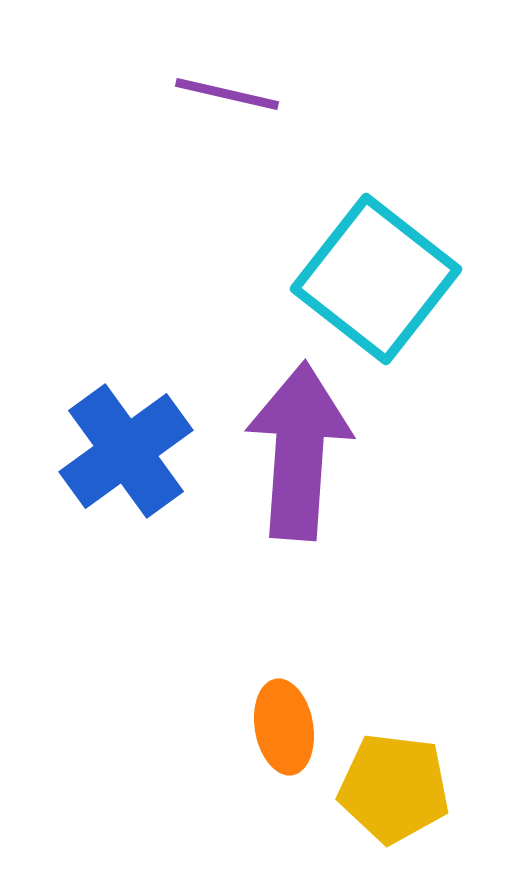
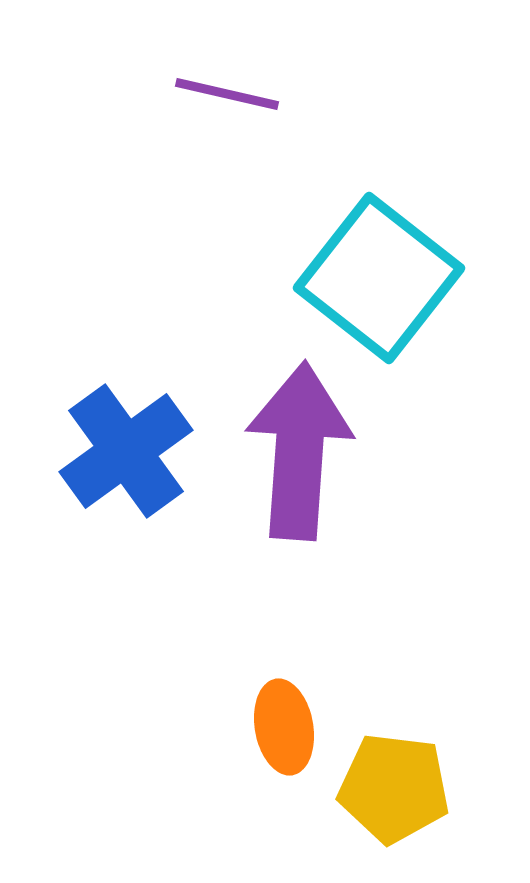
cyan square: moved 3 px right, 1 px up
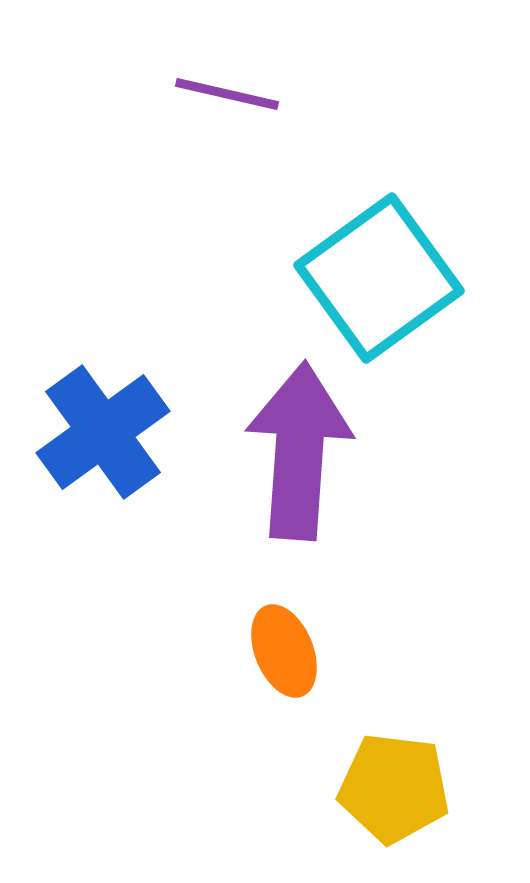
cyan square: rotated 16 degrees clockwise
blue cross: moved 23 px left, 19 px up
orange ellipse: moved 76 px up; rotated 12 degrees counterclockwise
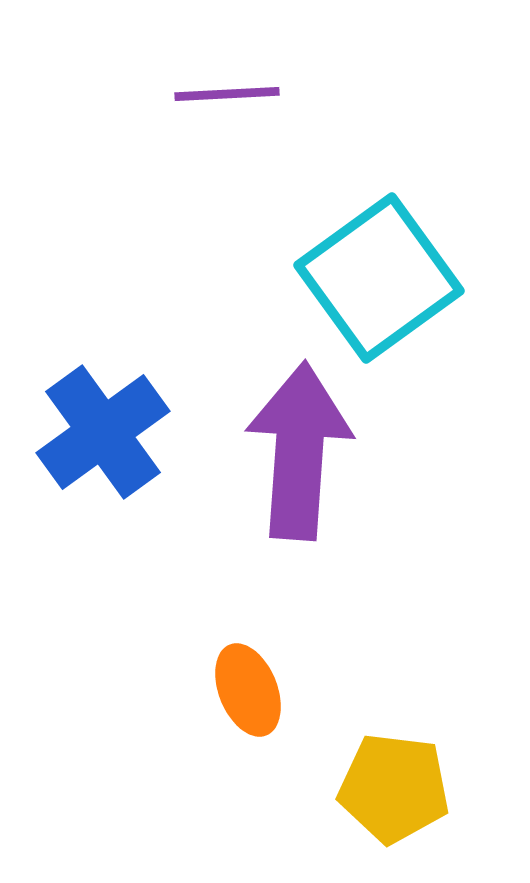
purple line: rotated 16 degrees counterclockwise
orange ellipse: moved 36 px left, 39 px down
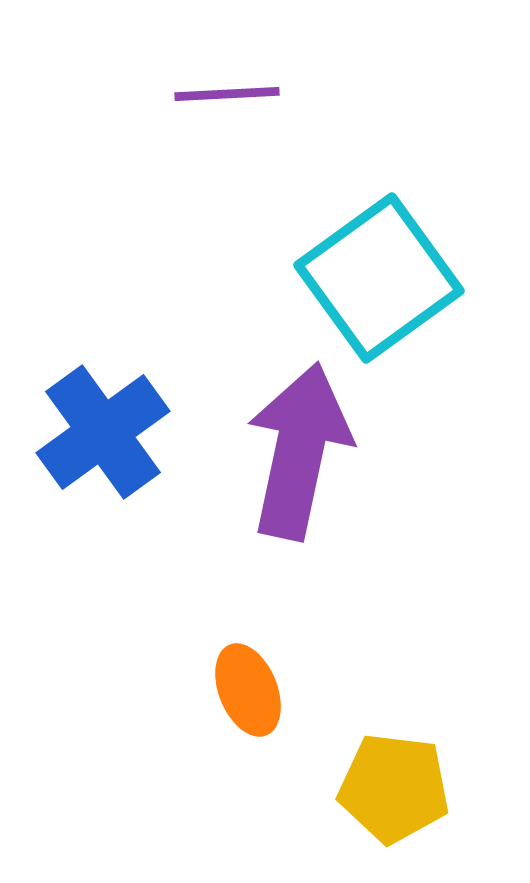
purple arrow: rotated 8 degrees clockwise
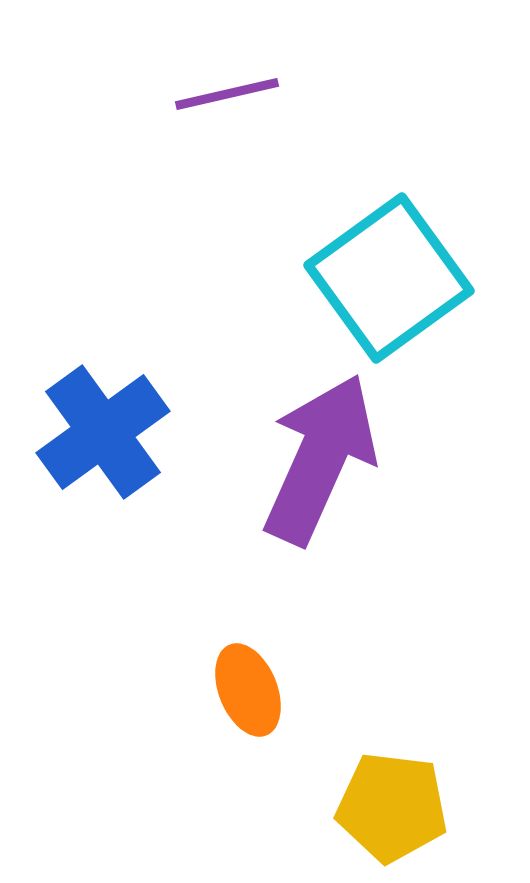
purple line: rotated 10 degrees counterclockwise
cyan square: moved 10 px right
purple arrow: moved 21 px right, 8 px down; rotated 12 degrees clockwise
yellow pentagon: moved 2 px left, 19 px down
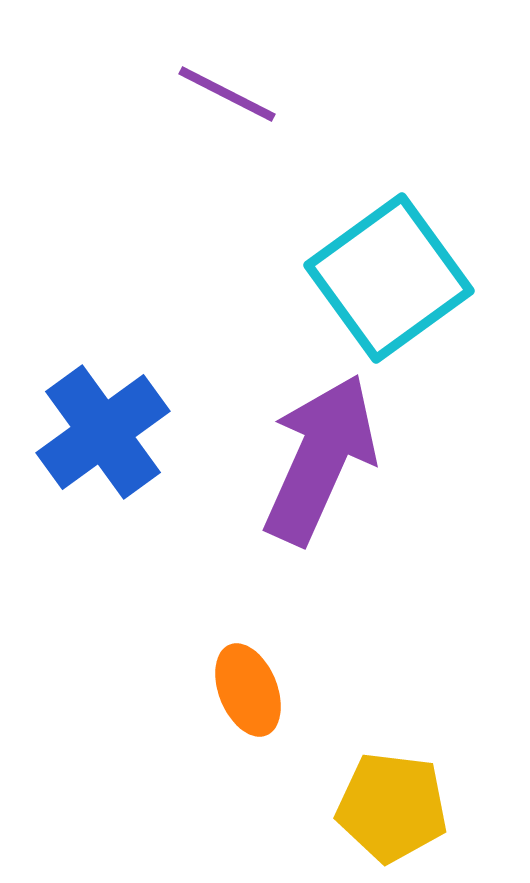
purple line: rotated 40 degrees clockwise
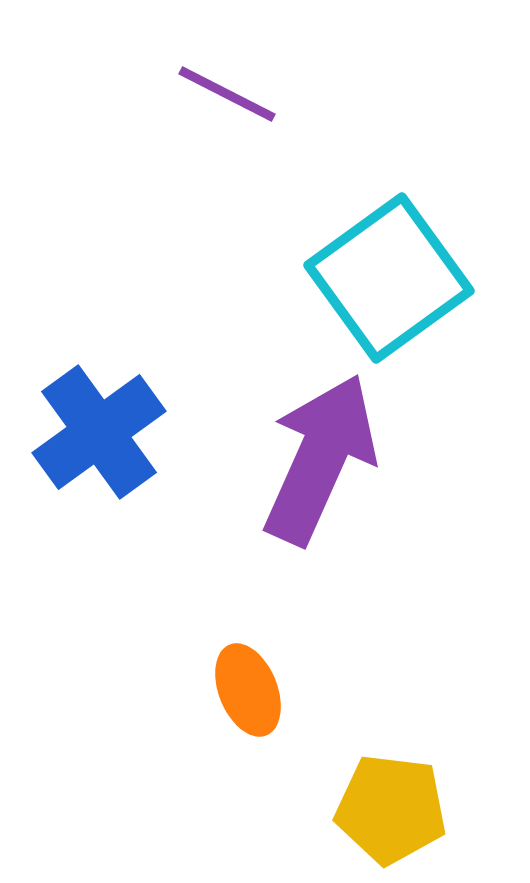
blue cross: moved 4 px left
yellow pentagon: moved 1 px left, 2 px down
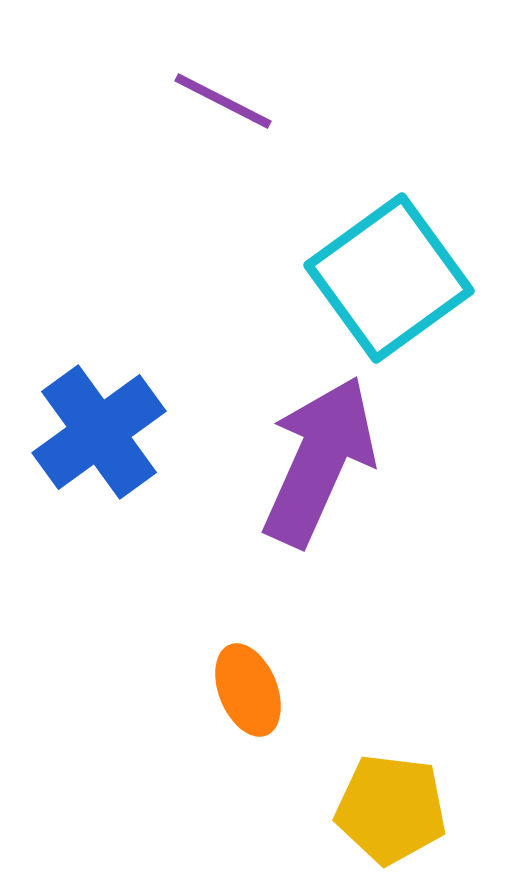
purple line: moved 4 px left, 7 px down
purple arrow: moved 1 px left, 2 px down
